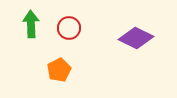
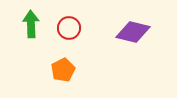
purple diamond: moved 3 px left, 6 px up; rotated 12 degrees counterclockwise
orange pentagon: moved 4 px right
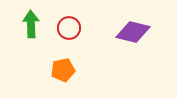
orange pentagon: rotated 15 degrees clockwise
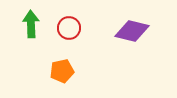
purple diamond: moved 1 px left, 1 px up
orange pentagon: moved 1 px left, 1 px down
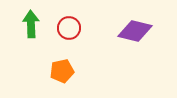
purple diamond: moved 3 px right
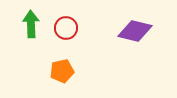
red circle: moved 3 px left
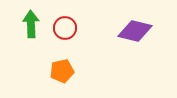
red circle: moved 1 px left
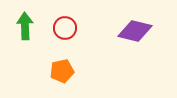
green arrow: moved 6 px left, 2 px down
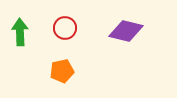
green arrow: moved 5 px left, 6 px down
purple diamond: moved 9 px left
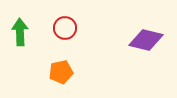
purple diamond: moved 20 px right, 9 px down
orange pentagon: moved 1 px left, 1 px down
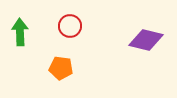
red circle: moved 5 px right, 2 px up
orange pentagon: moved 4 px up; rotated 20 degrees clockwise
